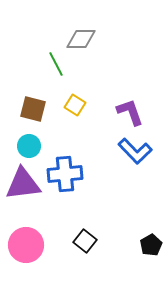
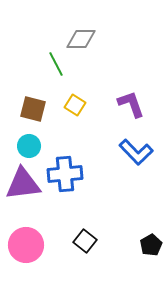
purple L-shape: moved 1 px right, 8 px up
blue L-shape: moved 1 px right, 1 px down
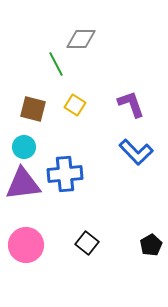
cyan circle: moved 5 px left, 1 px down
black square: moved 2 px right, 2 px down
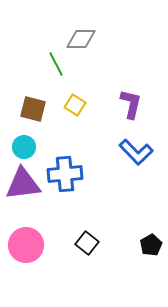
purple L-shape: rotated 32 degrees clockwise
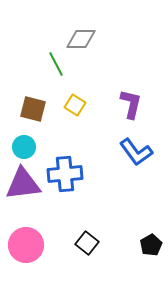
blue L-shape: rotated 8 degrees clockwise
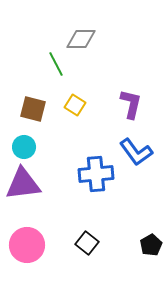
blue cross: moved 31 px right
pink circle: moved 1 px right
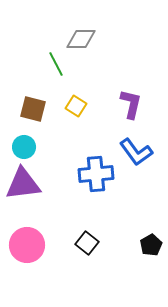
yellow square: moved 1 px right, 1 px down
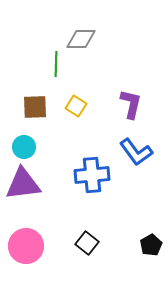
green line: rotated 30 degrees clockwise
brown square: moved 2 px right, 2 px up; rotated 16 degrees counterclockwise
blue cross: moved 4 px left, 1 px down
pink circle: moved 1 px left, 1 px down
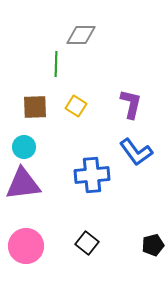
gray diamond: moved 4 px up
black pentagon: moved 2 px right; rotated 15 degrees clockwise
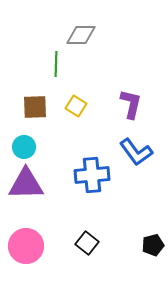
purple triangle: moved 3 px right; rotated 6 degrees clockwise
